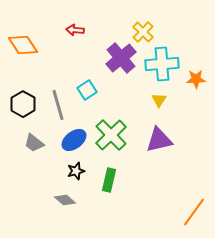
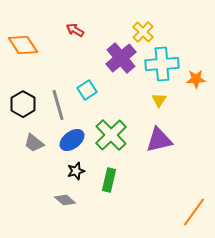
red arrow: rotated 24 degrees clockwise
blue ellipse: moved 2 px left
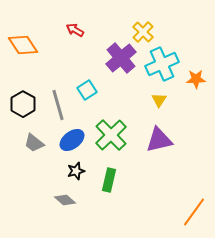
cyan cross: rotated 20 degrees counterclockwise
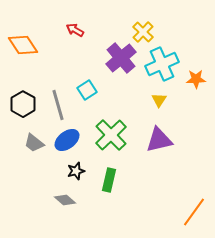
blue ellipse: moved 5 px left
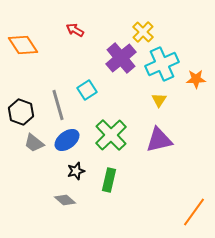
black hexagon: moved 2 px left, 8 px down; rotated 10 degrees counterclockwise
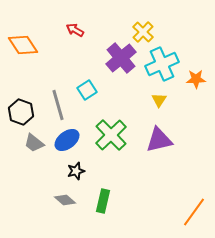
green rectangle: moved 6 px left, 21 px down
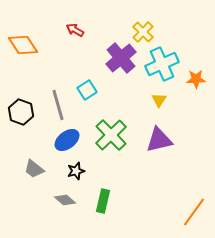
gray trapezoid: moved 26 px down
